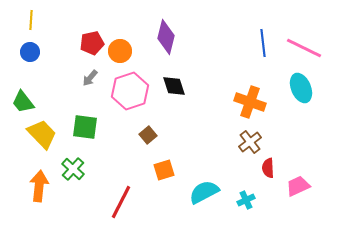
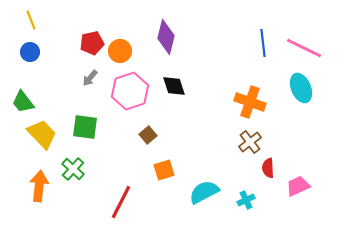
yellow line: rotated 24 degrees counterclockwise
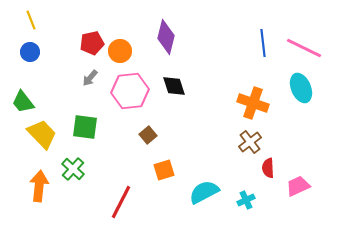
pink hexagon: rotated 12 degrees clockwise
orange cross: moved 3 px right, 1 px down
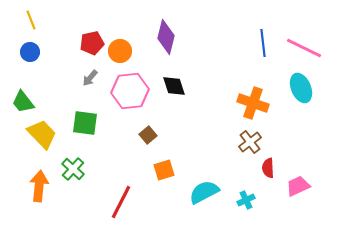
green square: moved 4 px up
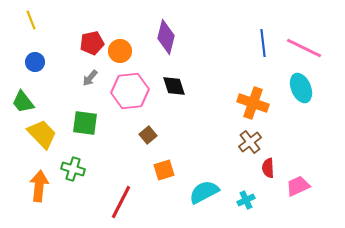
blue circle: moved 5 px right, 10 px down
green cross: rotated 25 degrees counterclockwise
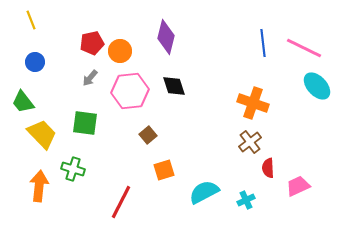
cyan ellipse: moved 16 px right, 2 px up; rotated 20 degrees counterclockwise
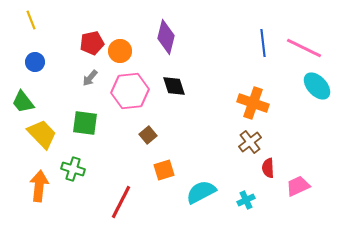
cyan semicircle: moved 3 px left
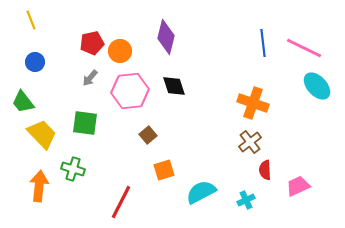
red semicircle: moved 3 px left, 2 px down
